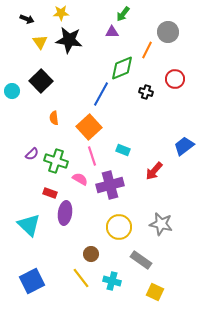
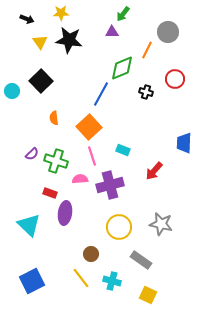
blue trapezoid: moved 3 px up; rotated 50 degrees counterclockwise
pink semicircle: rotated 35 degrees counterclockwise
yellow square: moved 7 px left, 3 px down
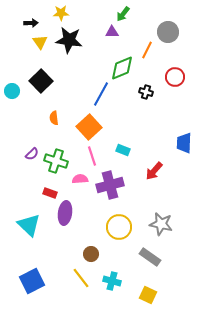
black arrow: moved 4 px right, 4 px down; rotated 24 degrees counterclockwise
red circle: moved 2 px up
gray rectangle: moved 9 px right, 3 px up
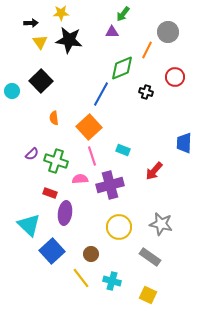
blue square: moved 20 px right, 30 px up; rotated 15 degrees counterclockwise
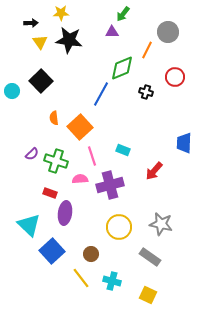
orange square: moved 9 px left
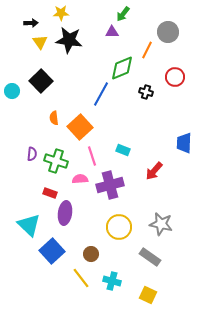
purple semicircle: rotated 40 degrees counterclockwise
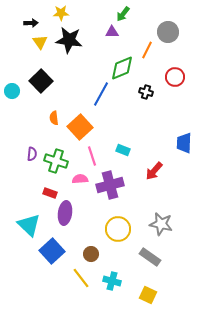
yellow circle: moved 1 px left, 2 px down
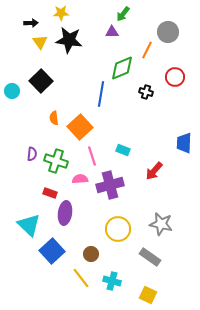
blue line: rotated 20 degrees counterclockwise
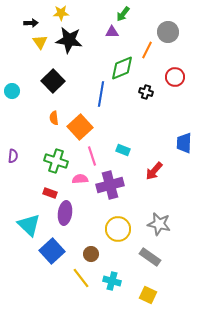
black square: moved 12 px right
purple semicircle: moved 19 px left, 2 px down
gray star: moved 2 px left
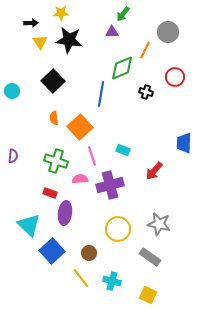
orange line: moved 2 px left
brown circle: moved 2 px left, 1 px up
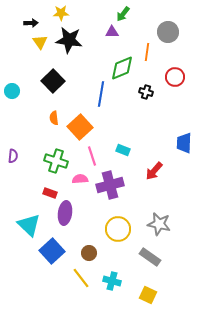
orange line: moved 2 px right, 2 px down; rotated 18 degrees counterclockwise
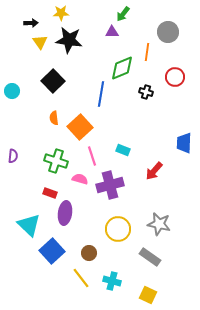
pink semicircle: rotated 21 degrees clockwise
